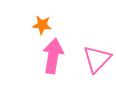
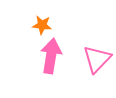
pink arrow: moved 2 px left
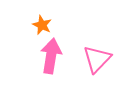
orange star: rotated 18 degrees clockwise
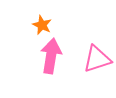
pink triangle: rotated 28 degrees clockwise
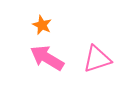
pink arrow: moved 4 px left, 2 px down; rotated 68 degrees counterclockwise
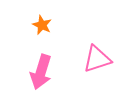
pink arrow: moved 6 px left, 14 px down; rotated 104 degrees counterclockwise
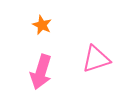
pink triangle: moved 1 px left
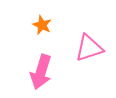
pink triangle: moved 7 px left, 11 px up
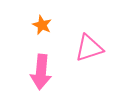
pink arrow: rotated 12 degrees counterclockwise
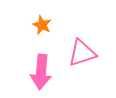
pink triangle: moved 7 px left, 5 px down
